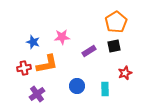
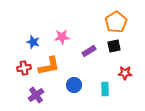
orange L-shape: moved 2 px right, 2 px down
red star: rotated 24 degrees clockwise
blue circle: moved 3 px left, 1 px up
purple cross: moved 1 px left, 1 px down
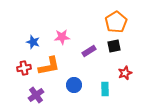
red star: rotated 24 degrees counterclockwise
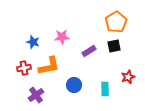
red star: moved 3 px right, 4 px down
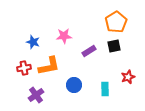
pink star: moved 2 px right, 1 px up
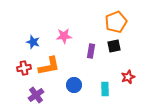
orange pentagon: rotated 10 degrees clockwise
purple rectangle: moved 2 px right; rotated 48 degrees counterclockwise
